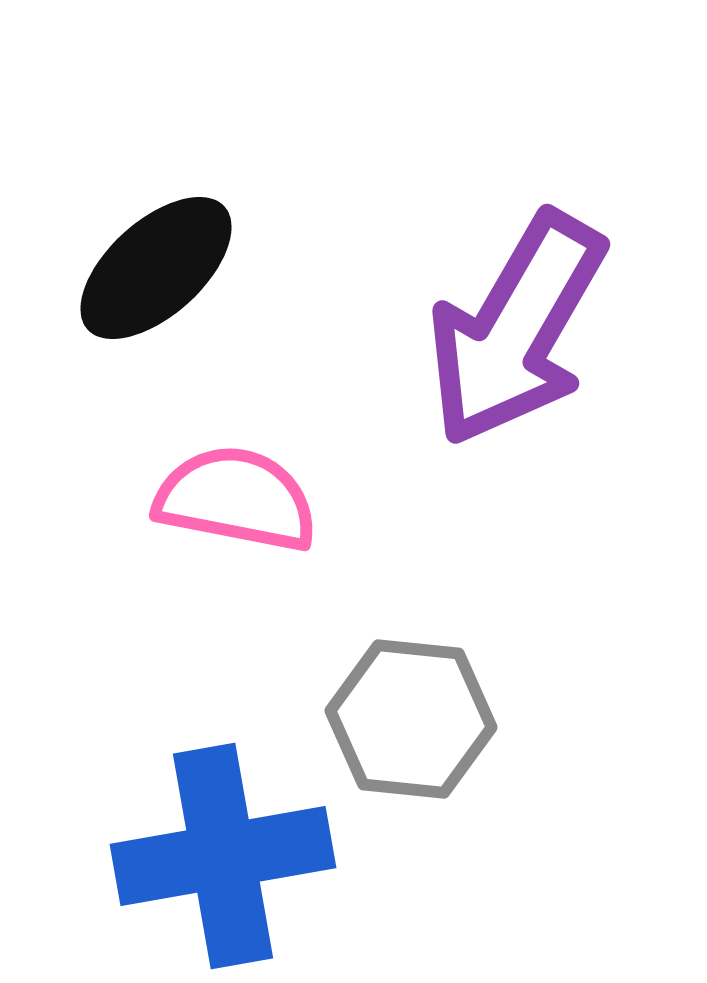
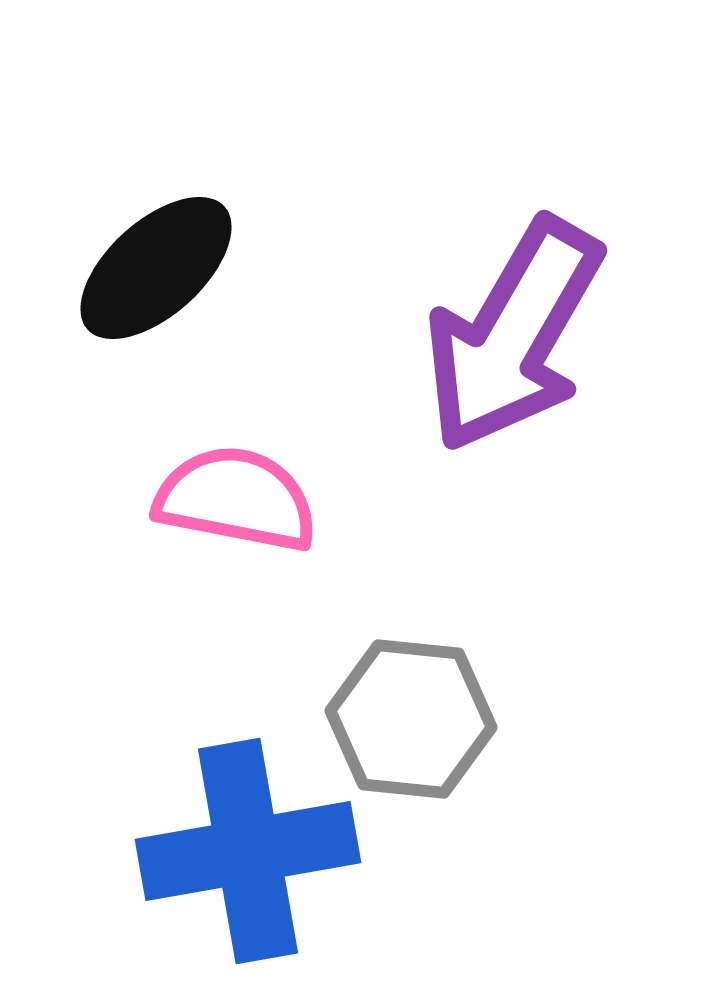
purple arrow: moved 3 px left, 6 px down
blue cross: moved 25 px right, 5 px up
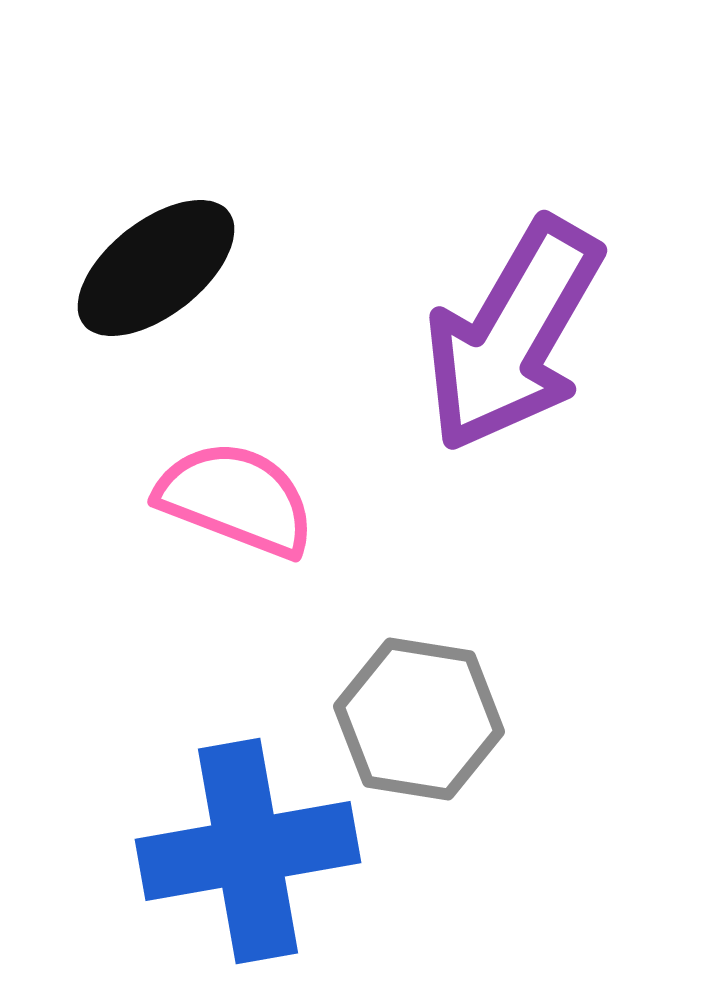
black ellipse: rotated 4 degrees clockwise
pink semicircle: rotated 10 degrees clockwise
gray hexagon: moved 8 px right; rotated 3 degrees clockwise
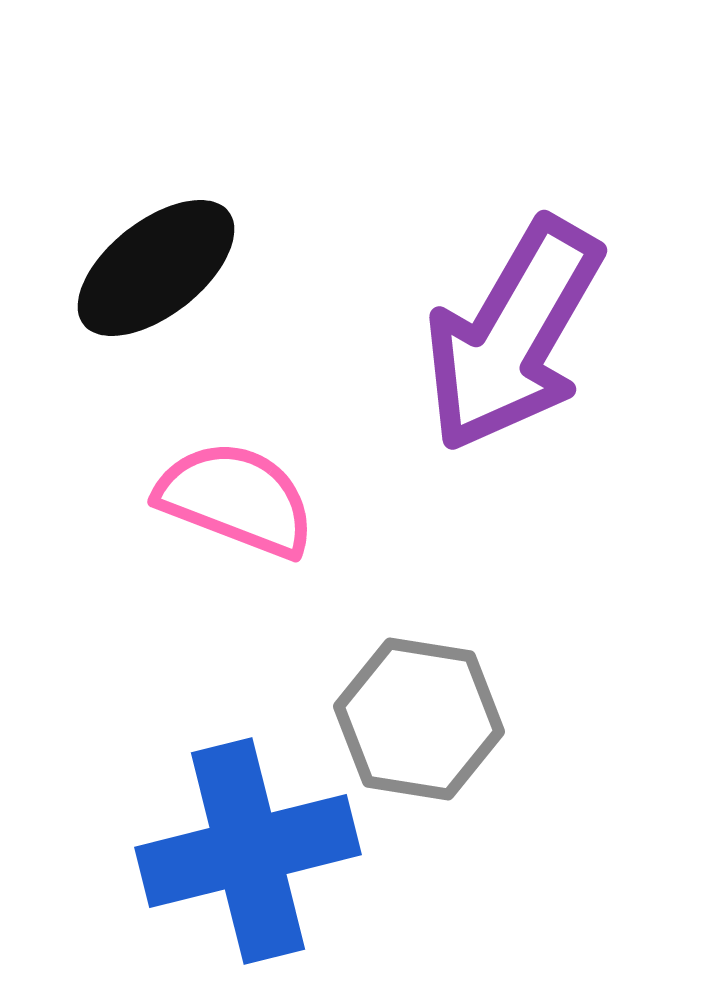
blue cross: rotated 4 degrees counterclockwise
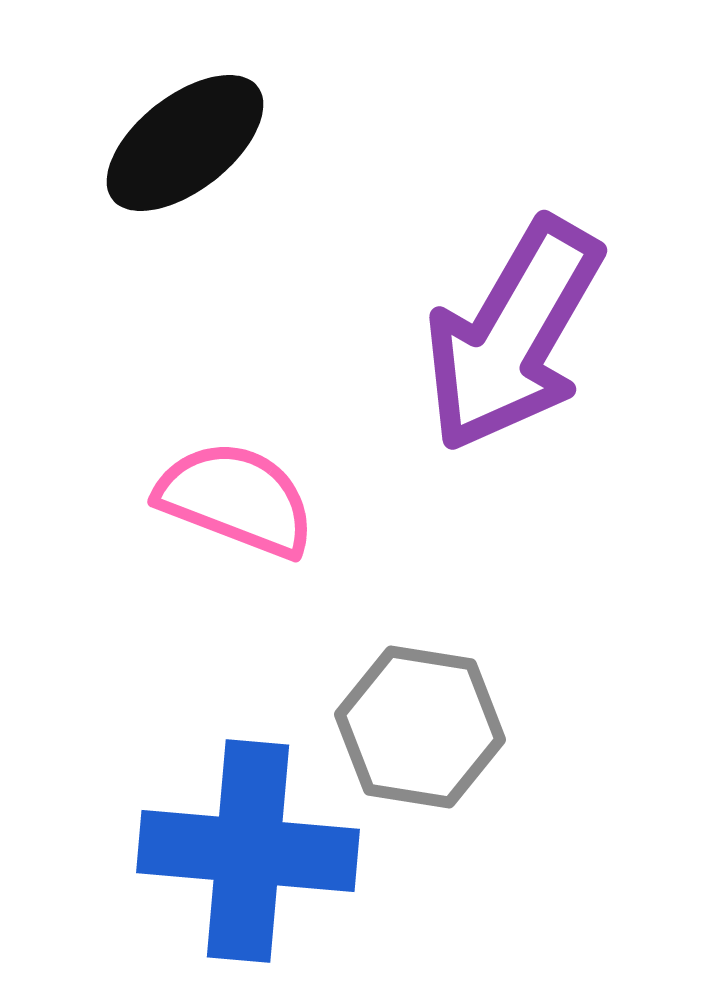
black ellipse: moved 29 px right, 125 px up
gray hexagon: moved 1 px right, 8 px down
blue cross: rotated 19 degrees clockwise
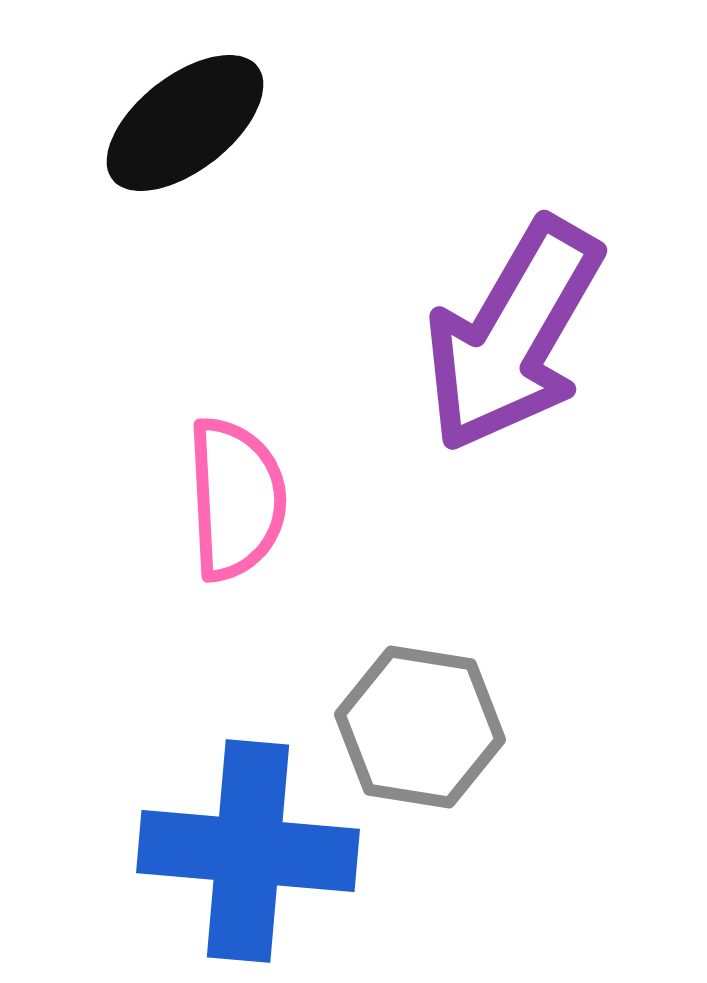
black ellipse: moved 20 px up
pink semicircle: rotated 66 degrees clockwise
